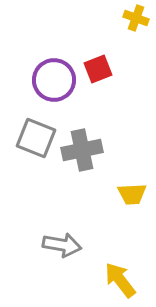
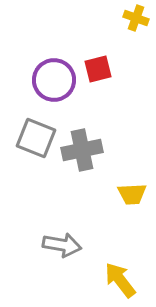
red square: rotated 8 degrees clockwise
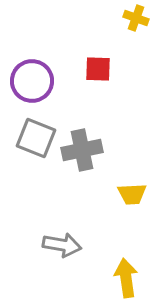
red square: rotated 16 degrees clockwise
purple circle: moved 22 px left, 1 px down
yellow arrow: moved 6 px right, 2 px up; rotated 30 degrees clockwise
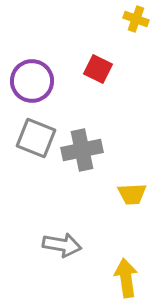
yellow cross: moved 1 px down
red square: rotated 24 degrees clockwise
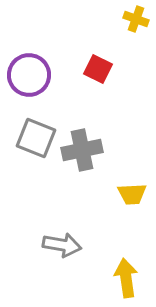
purple circle: moved 3 px left, 6 px up
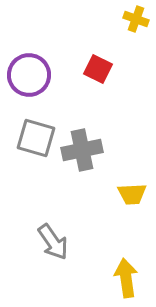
gray square: rotated 6 degrees counterclockwise
gray arrow: moved 9 px left, 3 px up; rotated 45 degrees clockwise
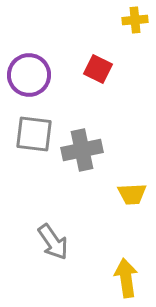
yellow cross: moved 1 px left, 1 px down; rotated 25 degrees counterclockwise
gray square: moved 2 px left, 4 px up; rotated 9 degrees counterclockwise
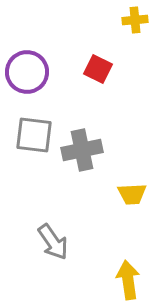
purple circle: moved 2 px left, 3 px up
gray square: moved 1 px down
yellow arrow: moved 2 px right, 2 px down
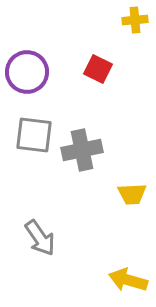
gray arrow: moved 13 px left, 4 px up
yellow arrow: rotated 66 degrees counterclockwise
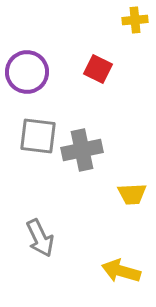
gray square: moved 4 px right, 1 px down
gray arrow: rotated 9 degrees clockwise
yellow arrow: moved 7 px left, 9 px up
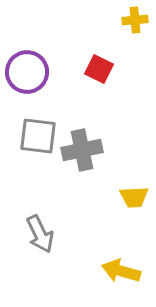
red square: moved 1 px right
yellow trapezoid: moved 2 px right, 3 px down
gray arrow: moved 4 px up
